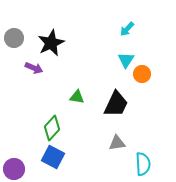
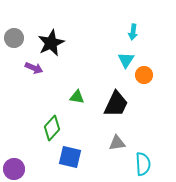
cyan arrow: moved 6 px right, 3 px down; rotated 35 degrees counterclockwise
orange circle: moved 2 px right, 1 px down
blue square: moved 17 px right; rotated 15 degrees counterclockwise
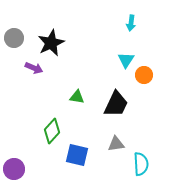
cyan arrow: moved 2 px left, 9 px up
green diamond: moved 3 px down
gray triangle: moved 1 px left, 1 px down
blue square: moved 7 px right, 2 px up
cyan semicircle: moved 2 px left
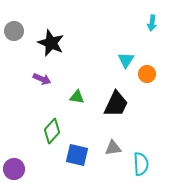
cyan arrow: moved 21 px right
gray circle: moved 7 px up
black star: rotated 24 degrees counterclockwise
purple arrow: moved 8 px right, 11 px down
orange circle: moved 3 px right, 1 px up
gray triangle: moved 3 px left, 4 px down
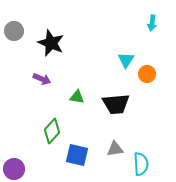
black trapezoid: rotated 60 degrees clockwise
gray triangle: moved 2 px right, 1 px down
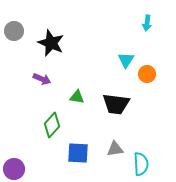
cyan arrow: moved 5 px left
black trapezoid: rotated 12 degrees clockwise
green diamond: moved 6 px up
blue square: moved 1 px right, 2 px up; rotated 10 degrees counterclockwise
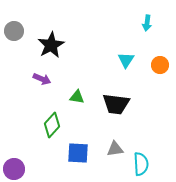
black star: moved 2 px down; rotated 20 degrees clockwise
orange circle: moved 13 px right, 9 px up
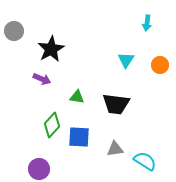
black star: moved 4 px down
blue square: moved 1 px right, 16 px up
cyan semicircle: moved 4 px right, 3 px up; rotated 55 degrees counterclockwise
purple circle: moved 25 px right
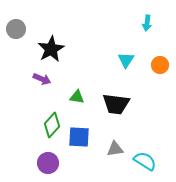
gray circle: moved 2 px right, 2 px up
purple circle: moved 9 px right, 6 px up
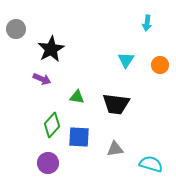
cyan semicircle: moved 6 px right, 3 px down; rotated 15 degrees counterclockwise
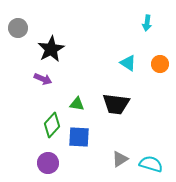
gray circle: moved 2 px right, 1 px up
cyan triangle: moved 2 px right, 3 px down; rotated 30 degrees counterclockwise
orange circle: moved 1 px up
purple arrow: moved 1 px right
green triangle: moved 7 px down
gray triangle: moved 5 px right, 10 px down; rotated 24 degrees counterclockwise
